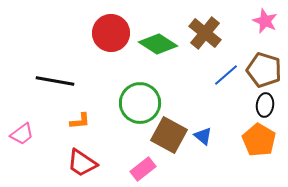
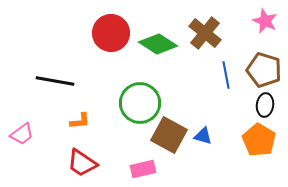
blue line: rotated 60 degrees counterclockwise
blue triangle: rotated 24 degrees counterclockwise
pink rectangle: rotated 25 degrees clockwise
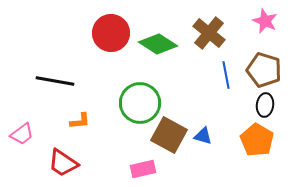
brown cross: moved 4 px right
orange pentagon: moved 2 px left
red trapezoid: moved 19 px left
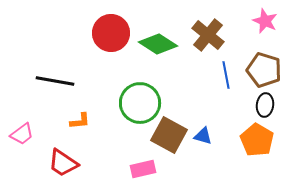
brown cross: moved 1 px left, 2 px down
